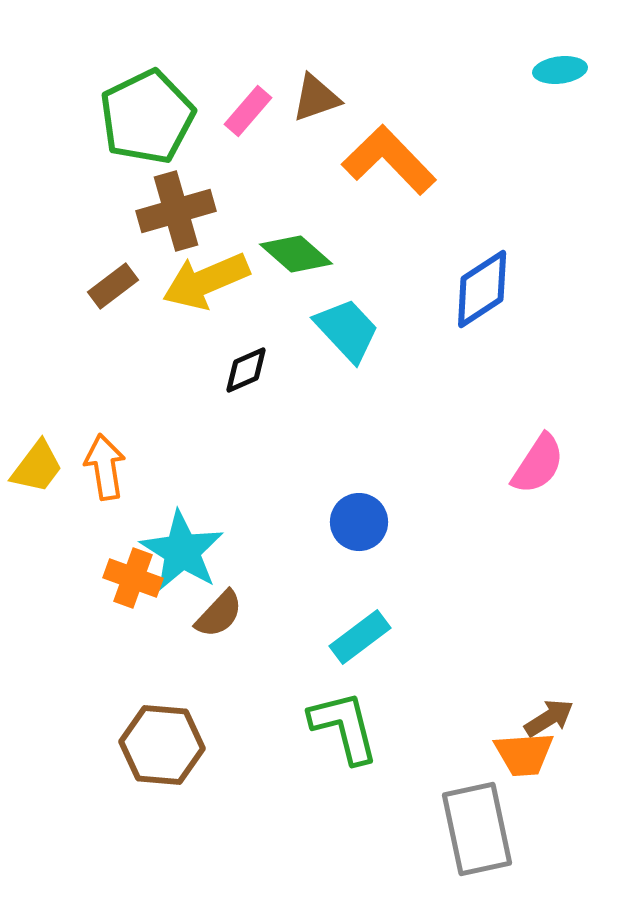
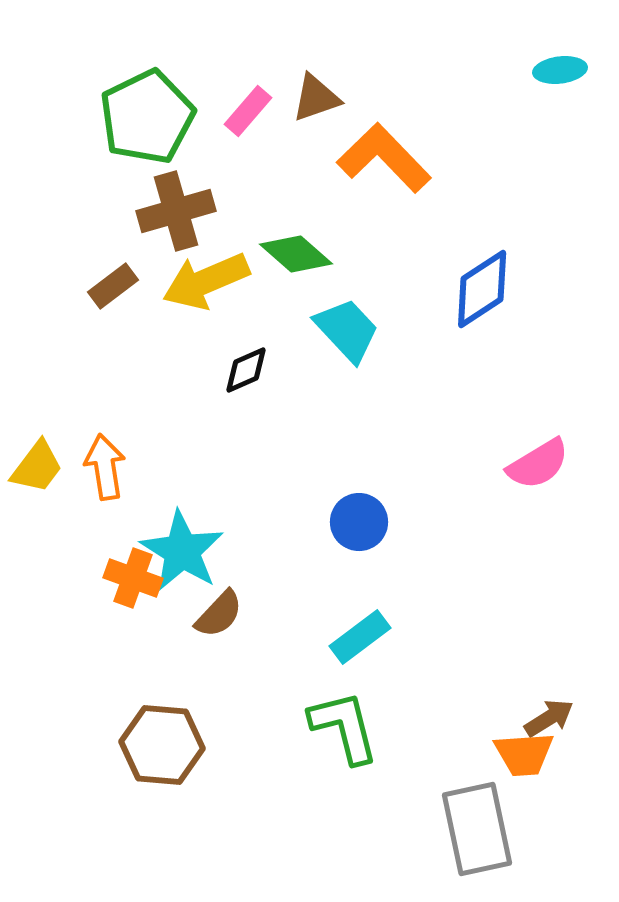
orange L-shape: moved 5 px left, 2 px up
pink semicircle: rotated 26 degrees clockwise
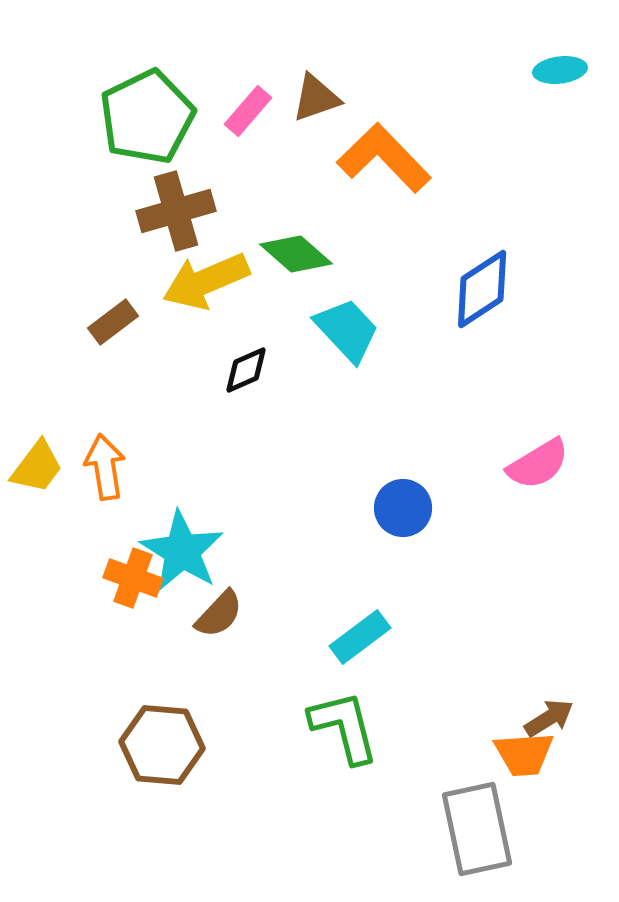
brown rectangle: moved 36 px down
blue circle: moved 44 px right, 14 px up
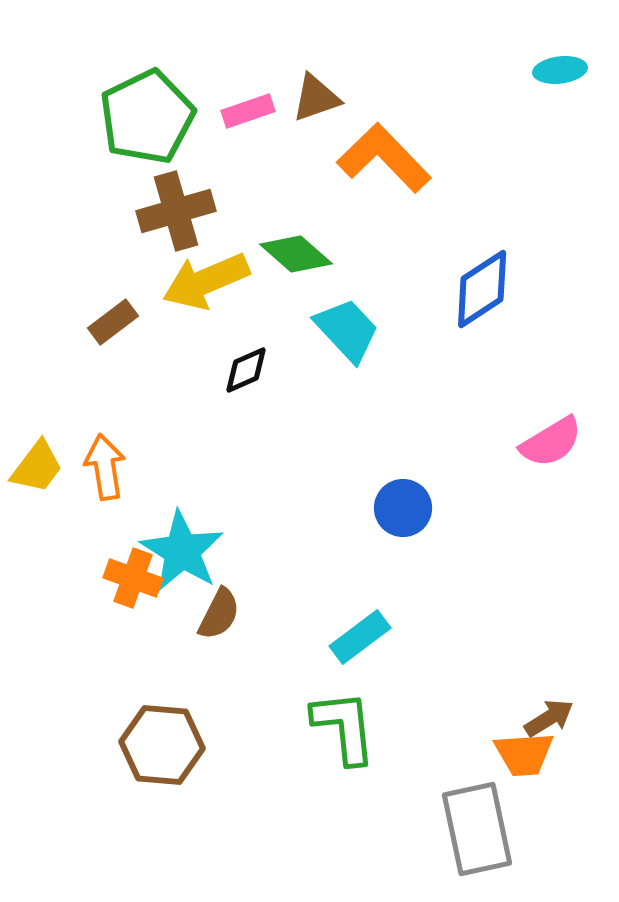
pink rectangle: rotated 30 degrees clockwise
pink semicircle: moved 13 px right, 22 px up
brown semicircle: rotated 16 degrees counterclockwise
green L-shape: rotated 8 degrees clockwise
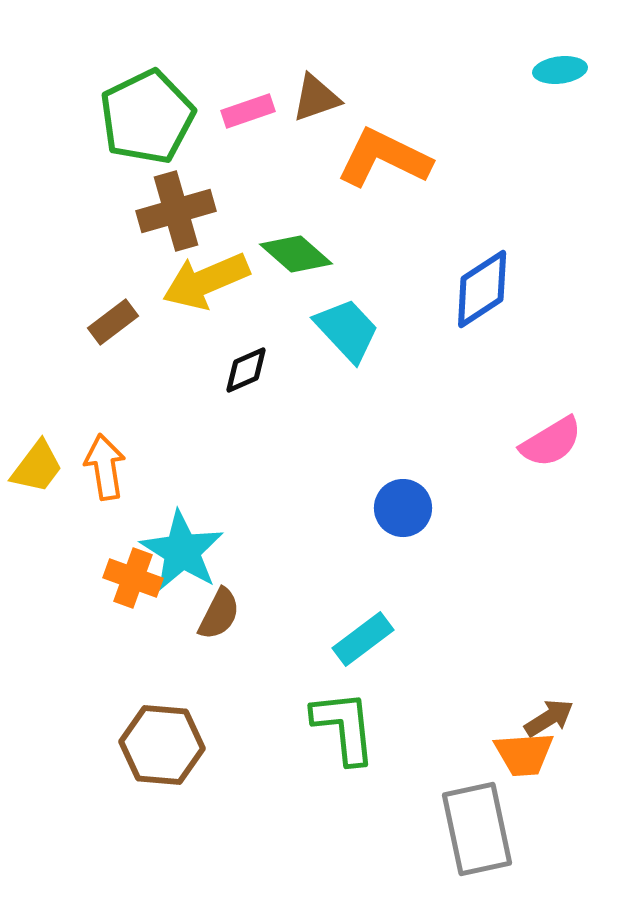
orange L-shape: rotated 20 degrees counterclockwise
cyan rectangle: moved 3 px right, 2 px down
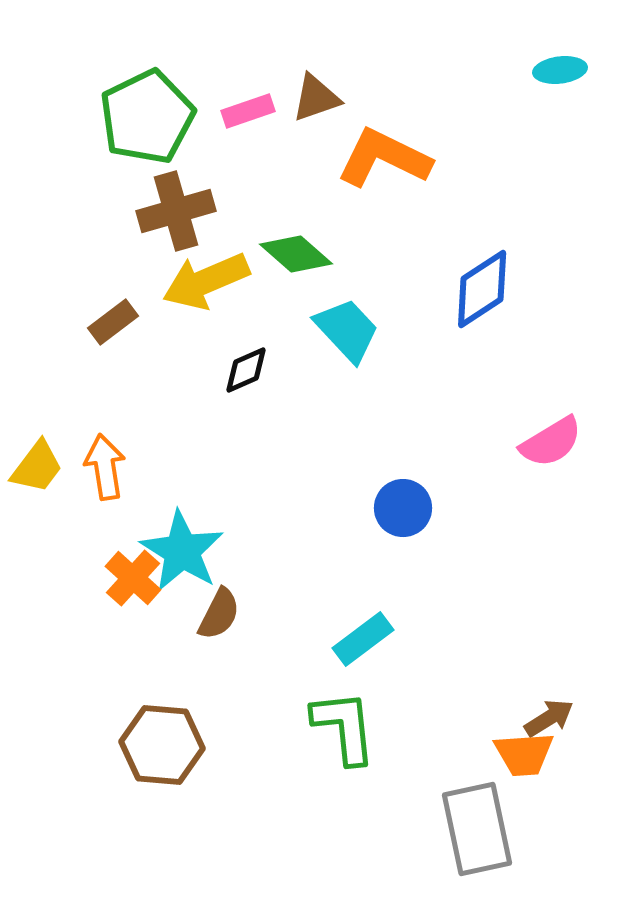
orange cross: rotated 22 degrees clockwise
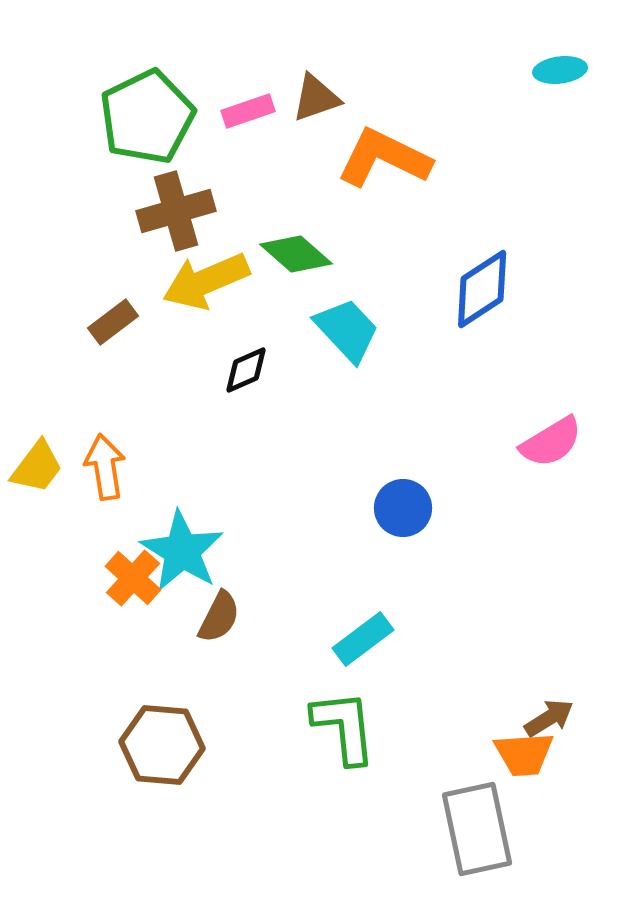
brown semicircle: moved 3 px down
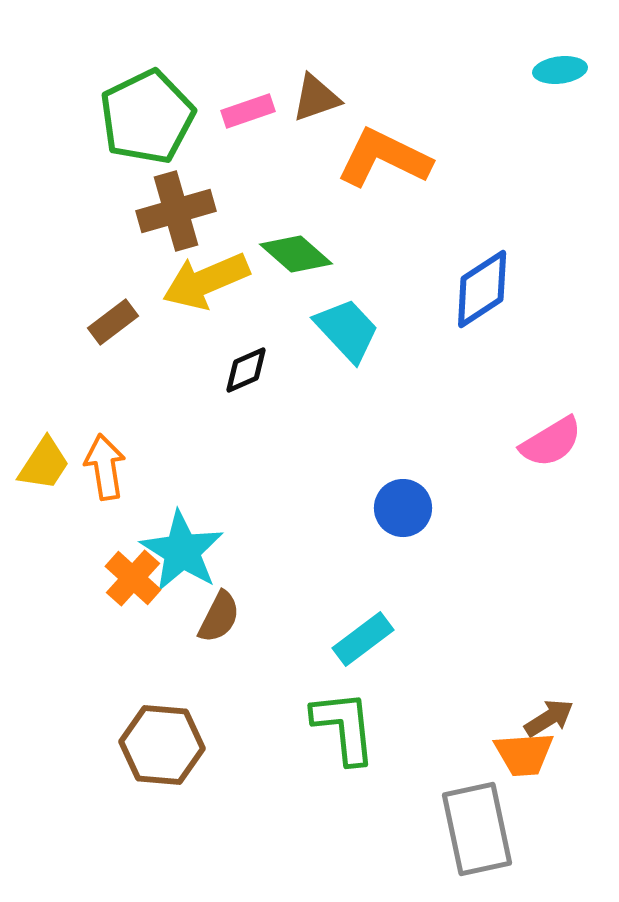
yellow trapezoid: moved 7 px right, 3 px up; rotated 4 degrees counterclockwise
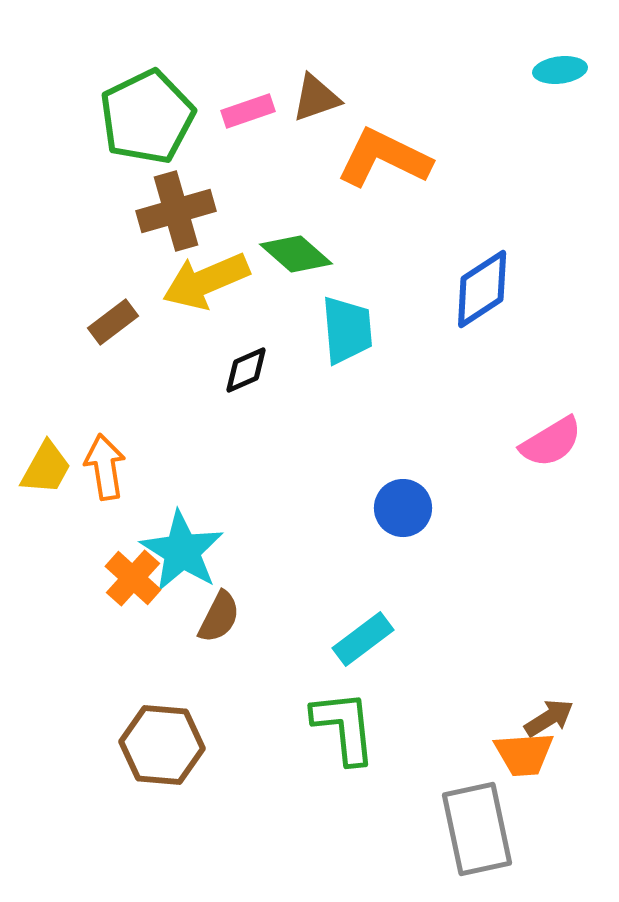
cyan trapezoid: rotated 38 degrees clockwise
yellow trapezoid: moved 2 px right, 4 px down; rotated 4 degrees counterclockwise
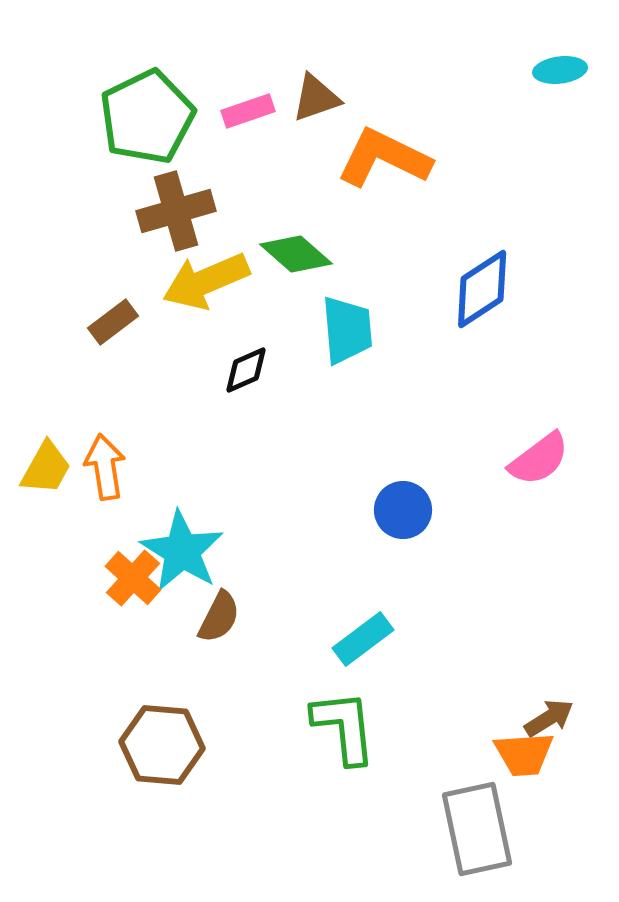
pink semicircle: moved 12 px left, 17 px down; rotated 6 degrees counterclockwise
blue circle: moved 2 px down
